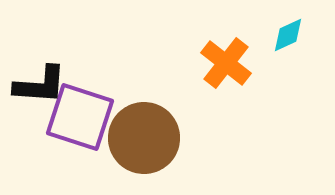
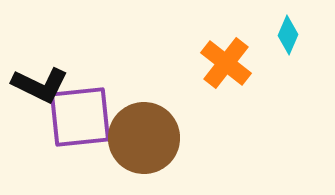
cyan diamond: rotated 42 degrees counterclockwise
black L-shape: rotated 22 degrees clockwise
purple square: rotated 24 degrees counterclockwise
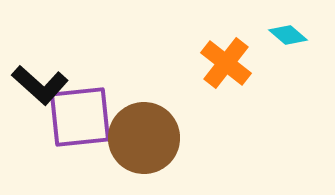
cyan diamond: rotated 72 degrees counterclockwise
black L-shape: rotated 16 degrees clockwise
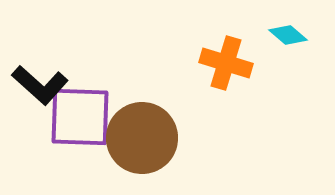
orange cross: rotated 21 degrees counterclockwise
purple square: rotated 8 degrees clockwise
brown circle: moved 2 px left
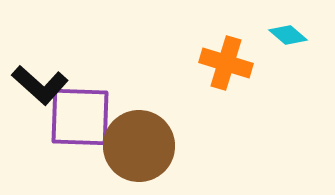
brown circle: moved 3 px left, 8 px down
